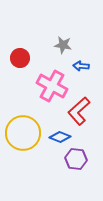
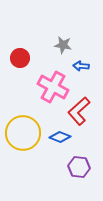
pink cross: moved 1 px right, 1 px down
purple hexagon: moved 3 px right, 8 px down
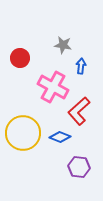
blue arrow: rotated 91 degrees clockwise
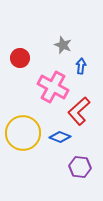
gray star: rotated 12 degrees clockwise
purple hexagon: moved 1 px right
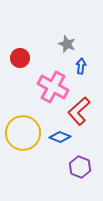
gray star: moved 4 px right, 1 px up
purple hexagon: rotated 15 degrees clockwise
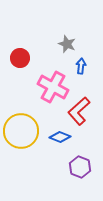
yellow circle: moved 2 px left, 2 px up
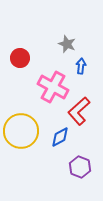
blue diamond: rotated 50 degrees counterclockwise
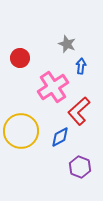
pink cross: rotated 28 degrees clockwise
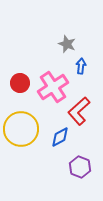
red circle: moved 25 px down
yellow circle: moved 2 px up
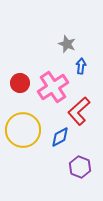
yellow circle: moved 2 px right, 1 px down
